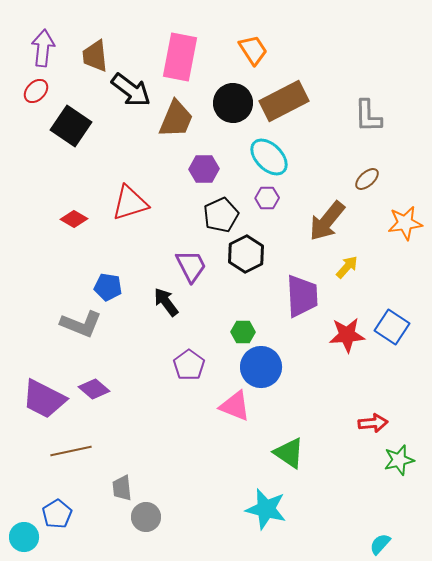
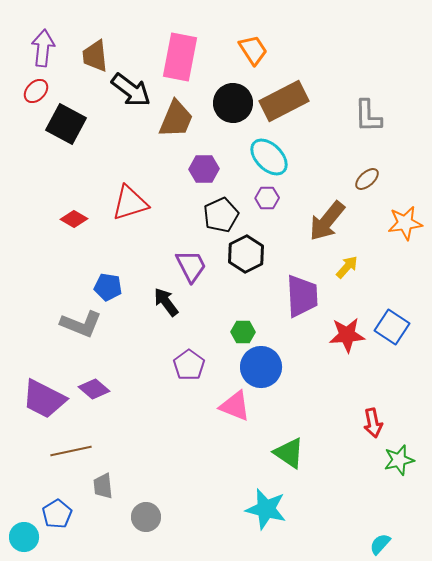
black square at (71, 126): moved 5 px left, 2 px up; rotated 6 degrees counterclockwise
red arrow at (373, 423): rotated 84 degrees clockwise
gray trapezoid at (122, 488): moved 19 px left, 2 px up
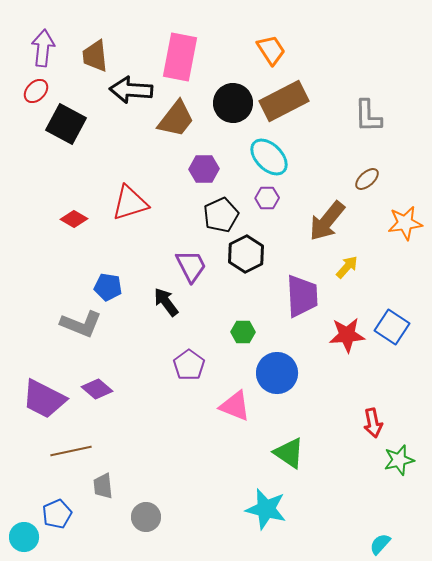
orange trapezoid at (253, 50): moved 18 px right
black arrow at (131, 90): rotated 147 degrees clockwise
brown trapezoid at (176, 119): rotated 15 degrees clockwise
blue circle at (261, 367): moved 16 px right, 6 px down
purple diamond at (94, 389): moved 3 px right
blue pentagon at (57, 514): rotated 8 degrees clockwise
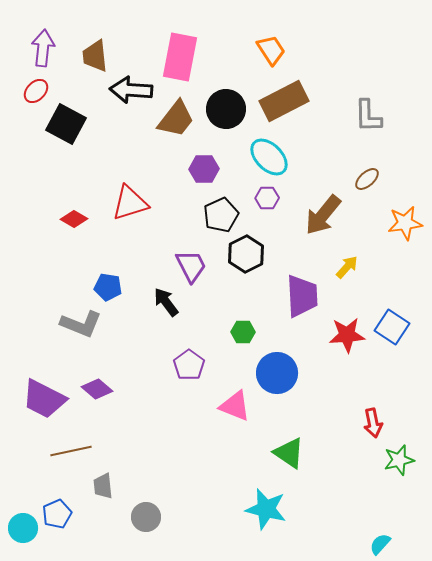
black circle at (233, 103): moved 7 px left, 6 px down
brown arrow at (327, 221): moved 4 px left, 6 px up
cyan circle at (24, 537): moved 1 px left, 9 px up
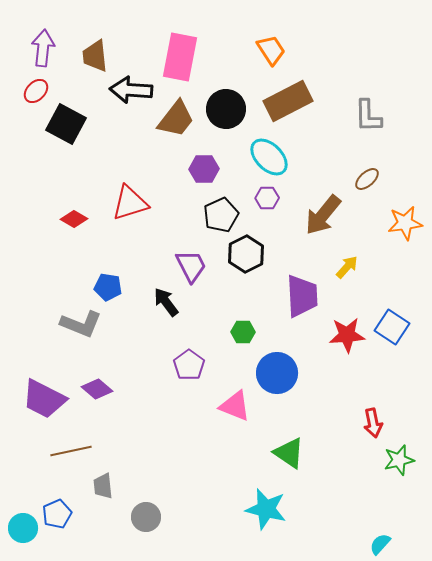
brown rectangle at (284, 101): moved 4 px right
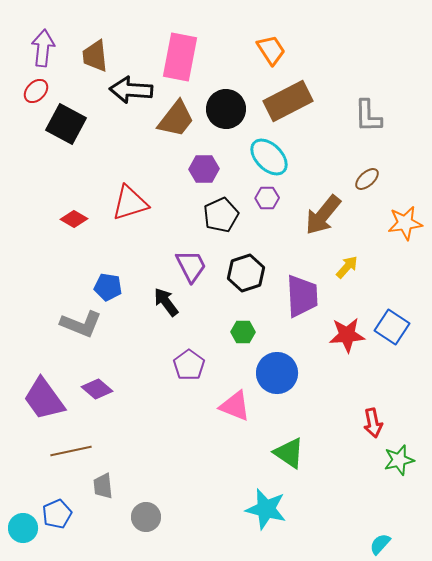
black hexagon at (246, 254): moved 19 px down; rotated 9 degrees clockwise
purple trapezoid at (44, 399): rotated 27 degrees clockwise
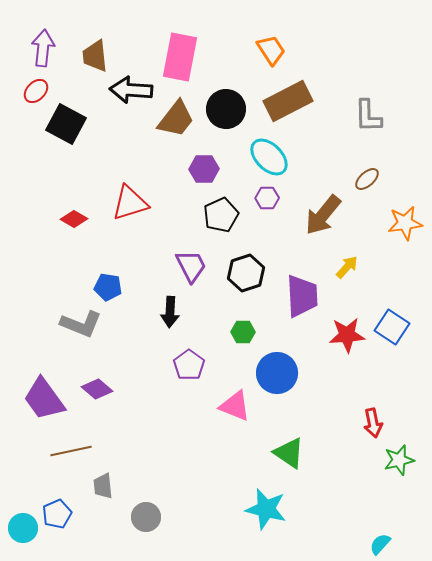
black arrow at (166, 302): moved 4 px right, 10 px down; rotated 140 degrees counterclockwise
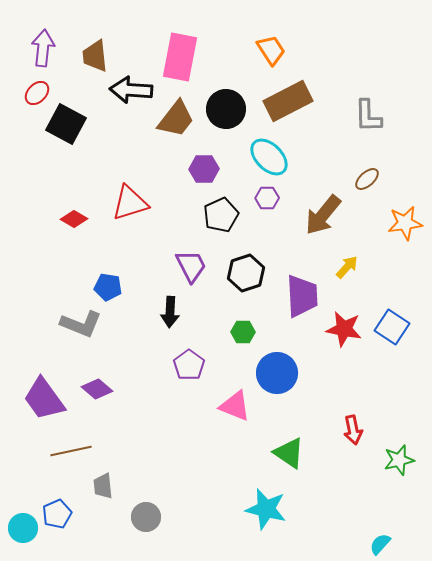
red ellipse at (36, 91): moved 1 px right, 2 px down
red star at (347, 335): moved 3 px left, 6 px up; rotated 15 degrees clockwise
red arrow at (373, 423): moved 20 px left, 7 px down
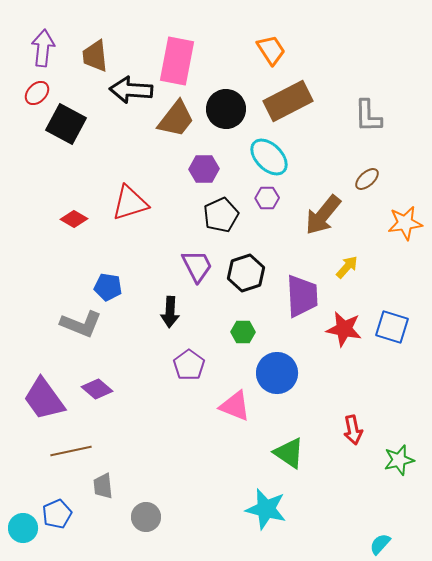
pink rectangle at (180, 57): moved 3 px left, 4 px down
purple trapezoid at (191, 266): moved 6 px right
blue square at (392, 327): rotated 16 degrees counterclockwise
